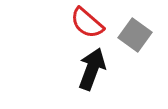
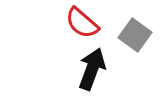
red semicircle: moved 5 px left
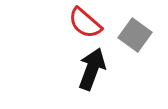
red semicircle: moved 3 px right
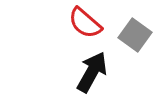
black arrow: moved 3 px down; rotated 9 degrees clockwise
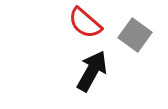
black arrow: moved 1 px up
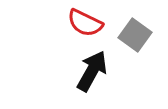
red semicircle: rotated 15 degrees counterclockwise
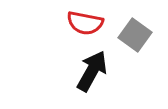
red semicircle: rotated 15 degrees counterclockwise
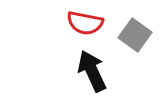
black arrow: rotated 54 degrees counterclockwise
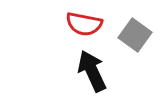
red semicircle: moved 1 px left, 1 px down
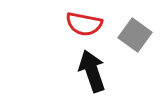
black arrow: rotated 6 degrees clockwise
